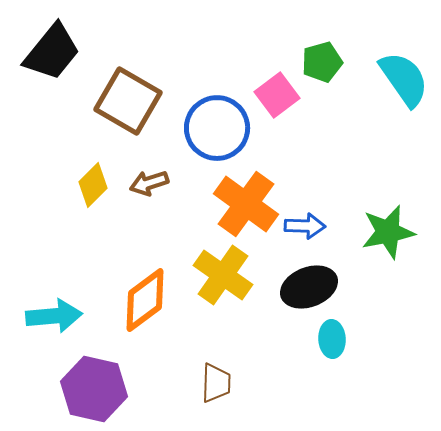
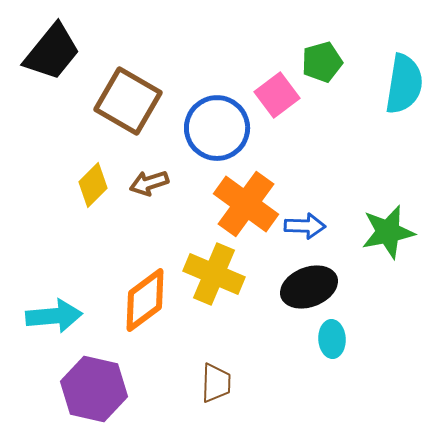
cyan semicircle: moved 5 px down; rotated 44 degrees clockwise
yellow cross: moved 9 px left, 1 px up; rotated 12 degrees counterclockwise
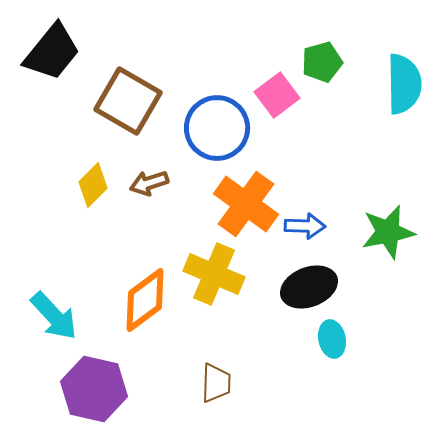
cyan semicircle: rotated 10 degrees counterclockwise
cyan arrow: rotated 52 degrees clockwise
cyan ellipse: rotated 9 degrees counterclockwise
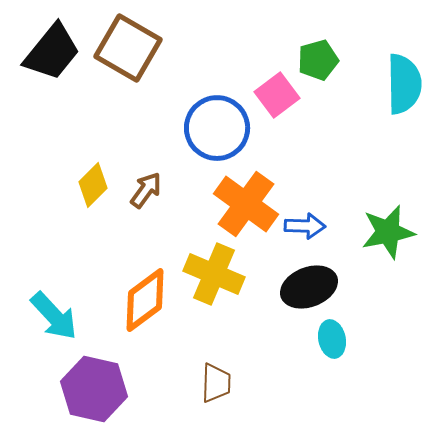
green pentagon: moved 4 px left, 2 px up
brown square: moved 53 px up
brown arrow: moved 3 px left, 7 px down; rotated 144 degrees clockwise
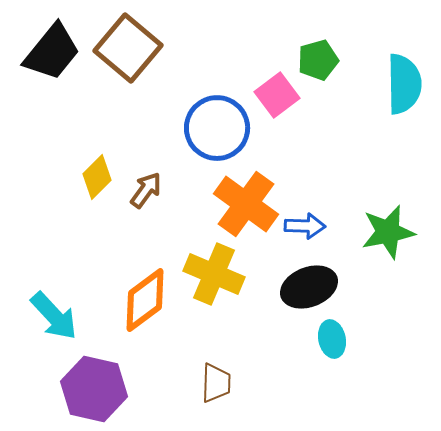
brown square: rotated 10 degrees clockwise
yellow diamond: moved 4 px right, 8 px up
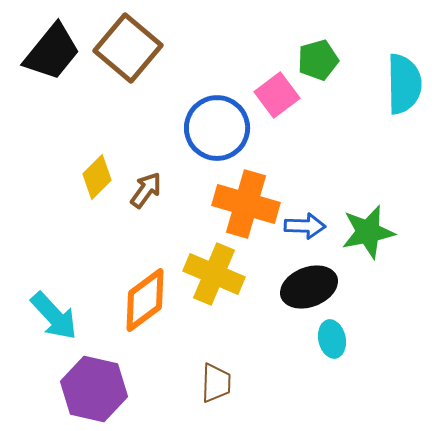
orange cross: rotated 20 degrees counterclockwise
green star: moved 20 px left
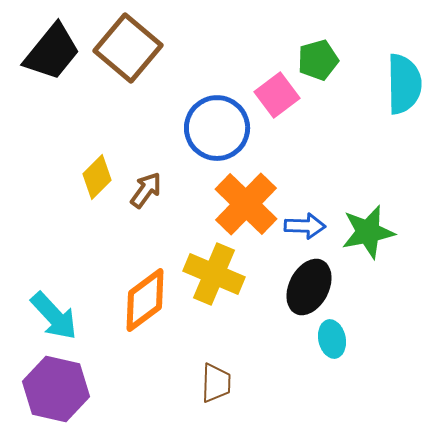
orange cross: rotated 28 degrees clockwise
black ellipse: rotated 42 degrees counterclockwise
purple hexagon: moved 38 px left
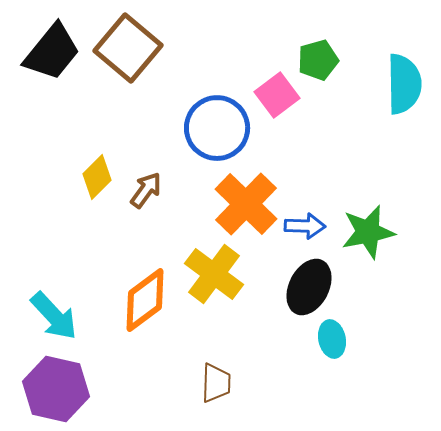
yellow cross: rotated 14 degrees clockwise
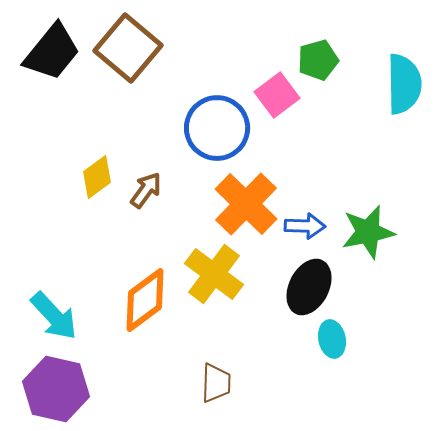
yellow diamond: rotated 9 degrees clockwise
